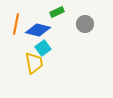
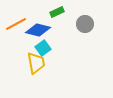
orange line: rotated 50 degrees clockwise
yellow trapezoid: moved 2 px right
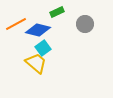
yellow trapezoid: rotated 40 degrees counterclockwise
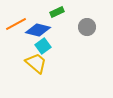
gray circle: moved 2 px right, 3 px down
cyan square: moved 2 px up
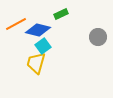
green rectangle: moved 4 px right, 2 px down
gray circle: moved 11 px right, 10 px down
yellow trapezoid: rotated 115 degrees counterclockwise
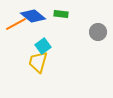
green rectangle: rotated 32 degrees clockwise
blue diamond: moved 5 px left, 14 px up; rotated 25 degrees clockwise
gray circle: moved 5 px up
yellow trapezoid: moved 2 px right, 1 px up
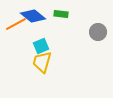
cyan square: moved 2 px left; rotated 14 degrees clockwise
yellow trapezoid: moved 4 px right
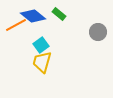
green rectangle: moved 2 px left; rotated 32 degrees clockwise
orange line: moved 1 px down
cyan square: moved 1 px up; rotated 14 degrees counterclockwise
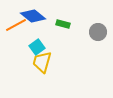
green rectangle: moved 4 px right, 10 px down; rotated 24 degrees counterclockwise
cyan square: moved 4 px left, 2 px down
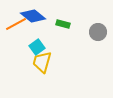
orange line: moved 1 px up
